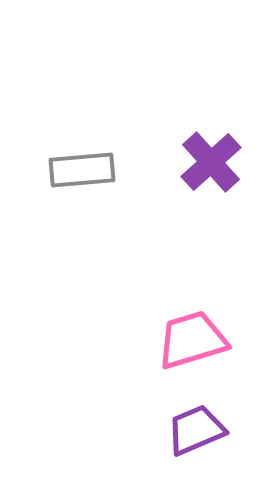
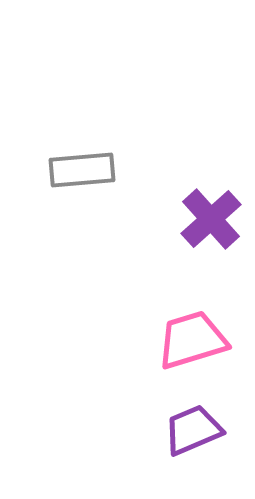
purple cross: moved 57 px down
purple trapezoid: moved 3 px left
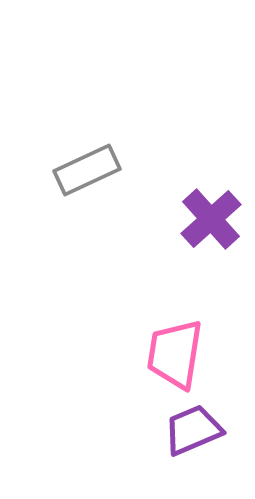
gray rectangle: moved 5 px right; rotated 20 degrees counterclockwise
pink trapezoid: moved 17 px left, 14 px down; rotated 64 degrees counterclockwise
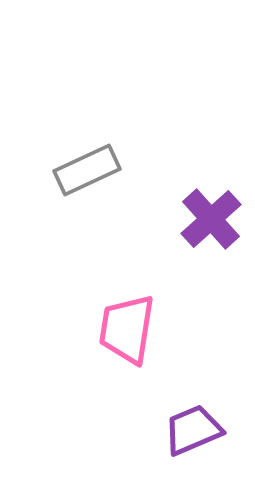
pink trapezoid: moved 48 px left, 25 px up
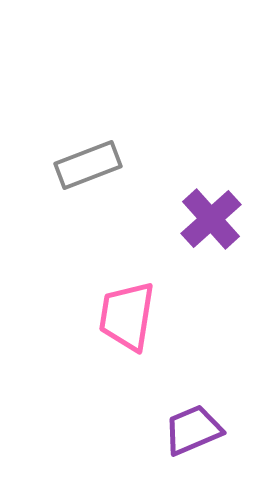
gray rectangle: moved 1 px right, 5 px up; rotated 4 degrees clockwise
pink trapezoid: moved 13 px up
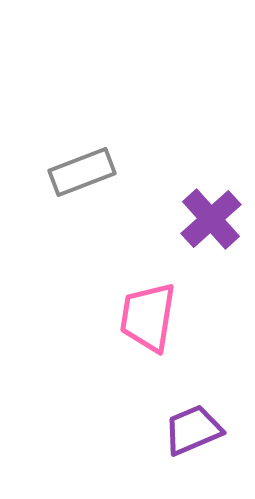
gray rectangle: moved 6 px left, 7 px down
pink trapezoid: moved 21 px right, 1 px down
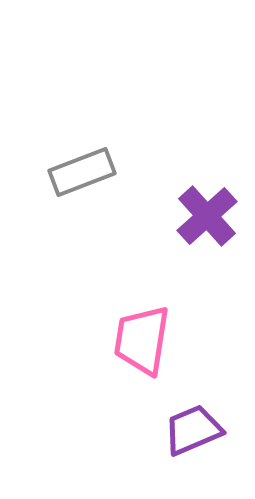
purple cross: moved 4 px left, 3 px up
pink trapezoid: moved 6 px left, 23 px down
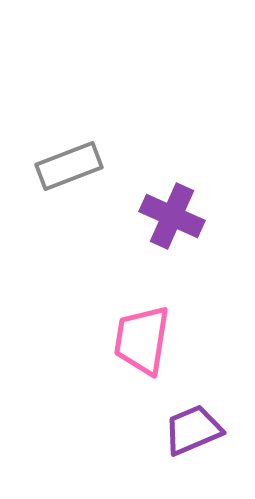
gray rectangle: moved 13 px left, 6 px up
purple cross: moved 35 px left; rotated 24 degrees counterclockwise
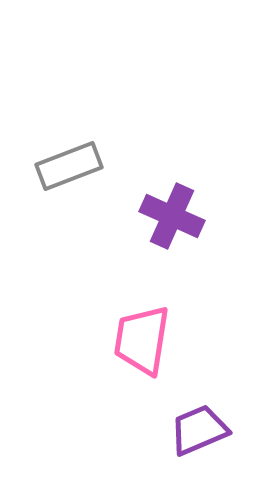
purple trapezoid: moved 6 px right
